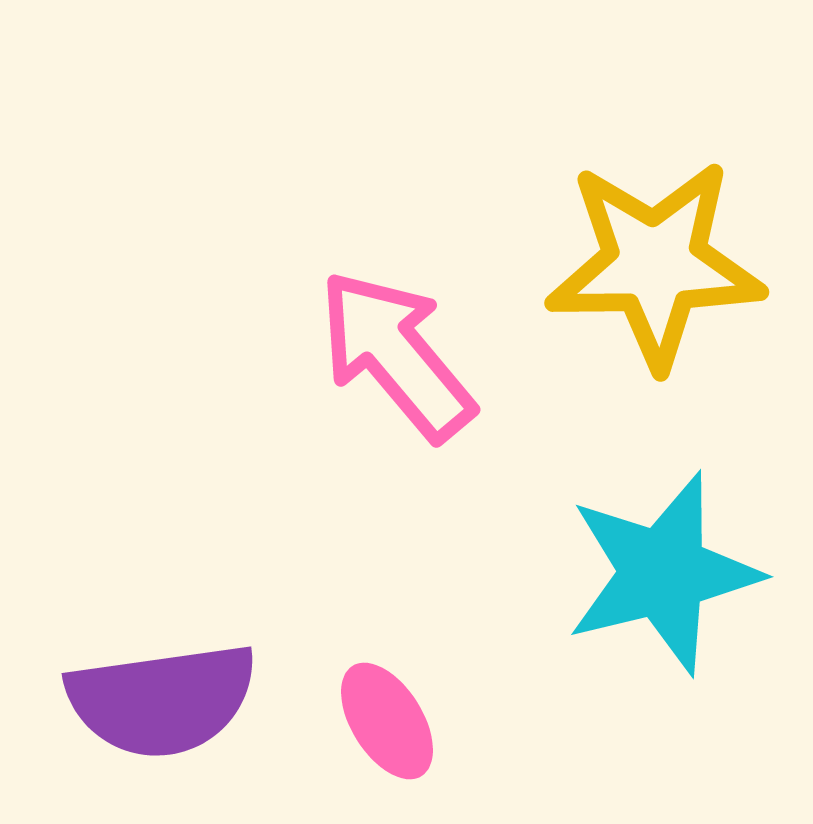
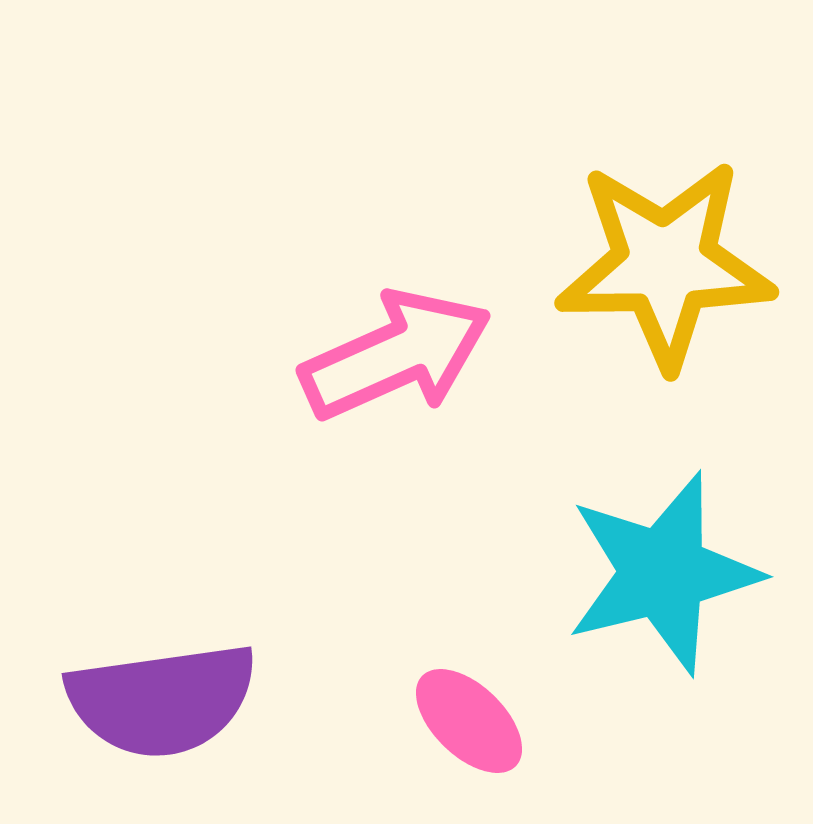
yellow star: moved 10 px right
pink arrow: rotated 106 degrees clockwise
pink ellipse: moved 82 px right; rotated 14 degrees counterclockwise
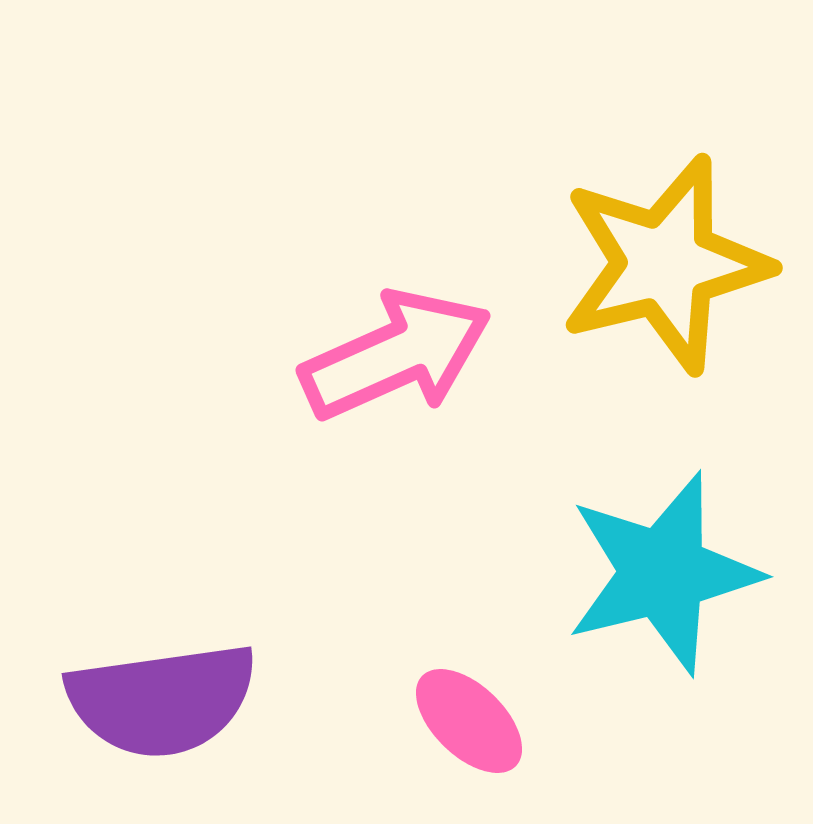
yellow star: rotated 13 degrees counterclockwise
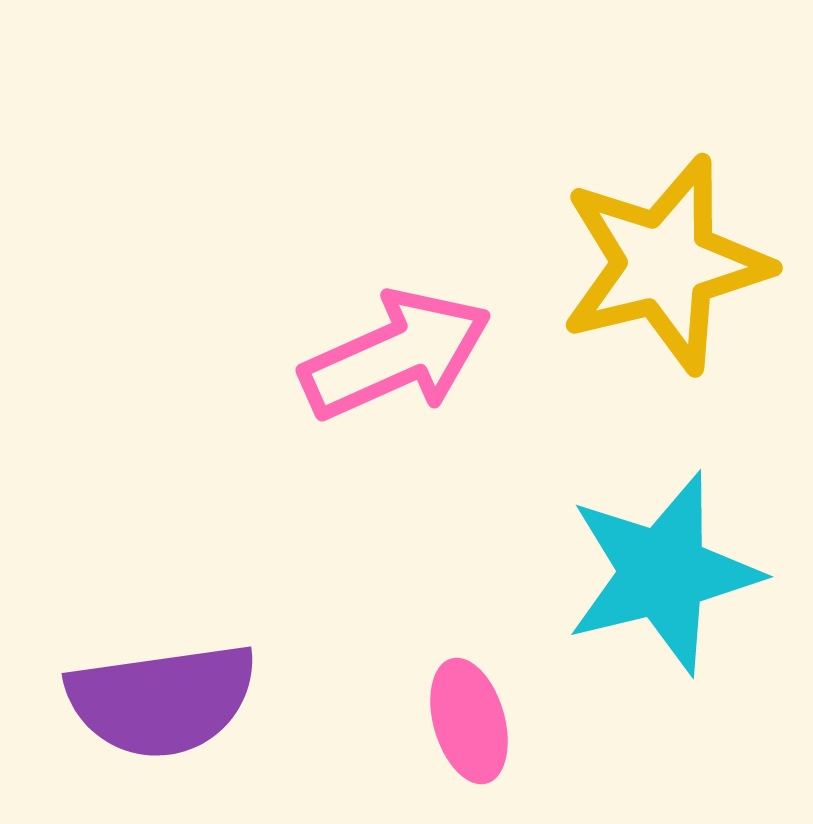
pink ellipse: rotated 30 degrees clockwise
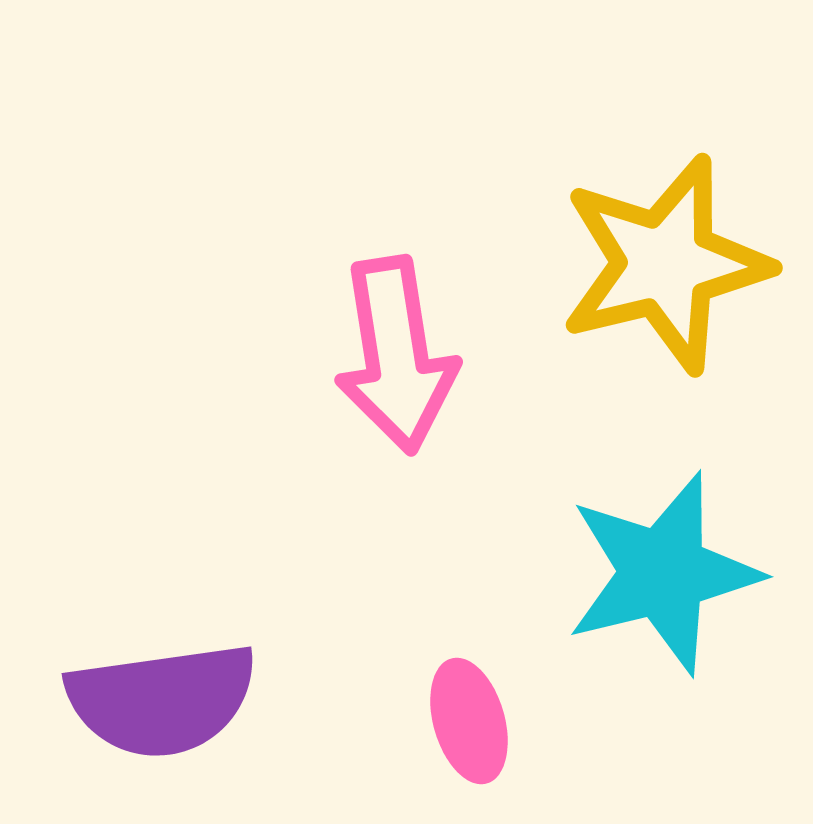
pink arrow: rotated 105 degrees clockwise
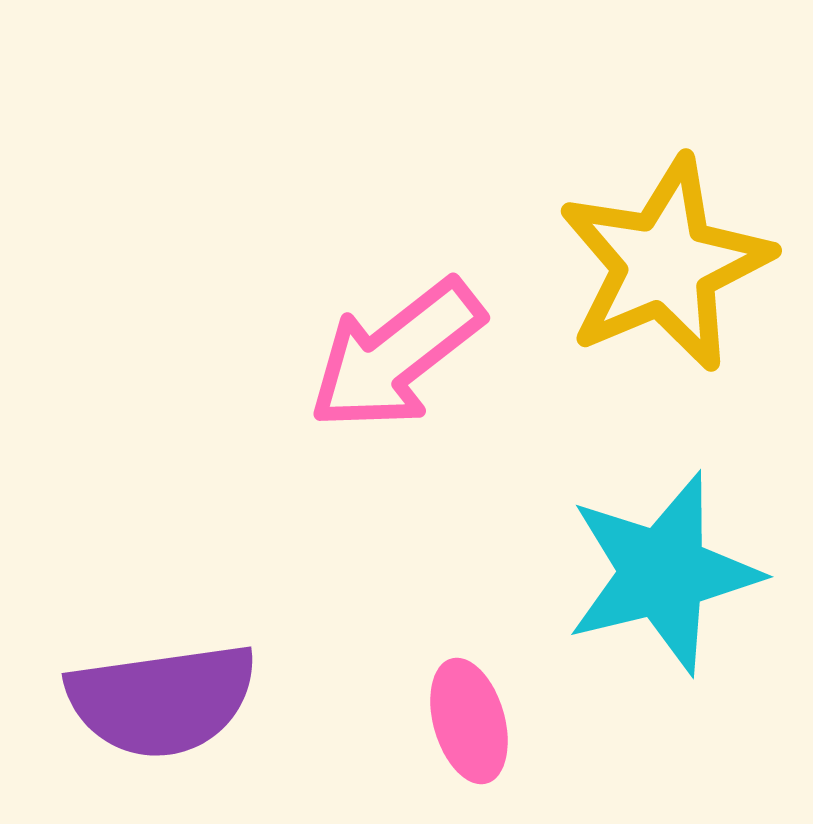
yellow star: rotated 9 degrees counterclockwise
pink arrow: rotated 61 degrees clockwise
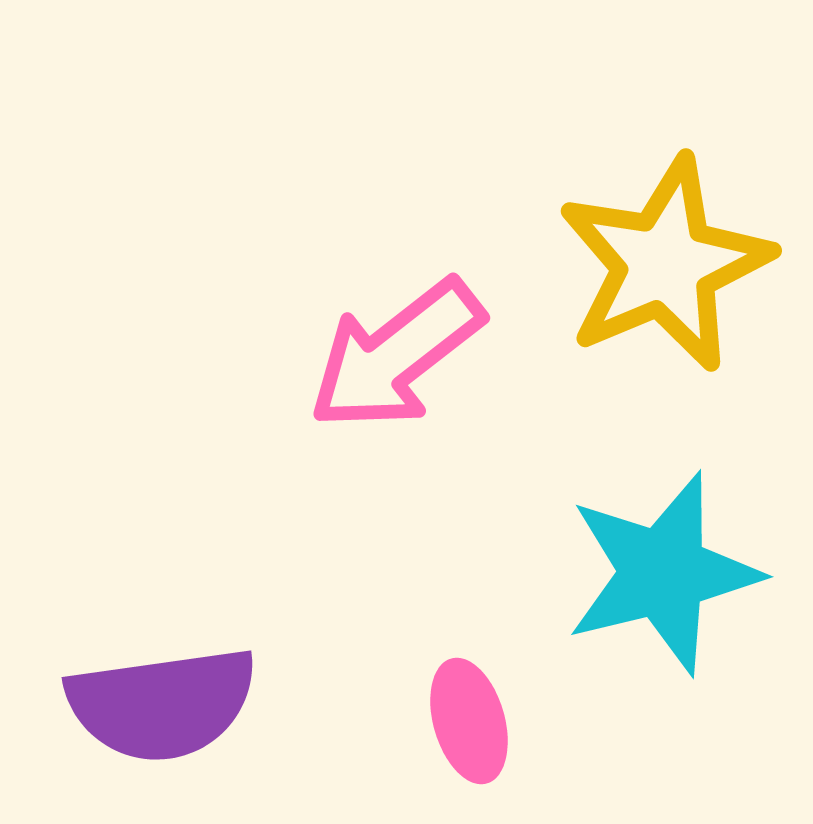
purple semicircle: moved 4 px down
